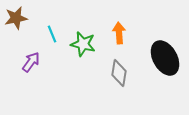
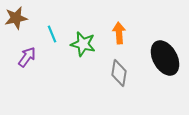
purple arrow: moved 4 px left, 5 px up
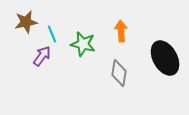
brown star: moved 10 px right, 4 px down
orange arrow: moved 2 px right, 2 px up
purple arrow: moved 15 px right, 1 px up
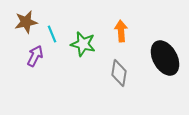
purple arrow: moved 7 px left; rotated 10 degrees counterclockwise
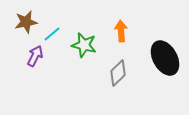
cyan line: rotated 72 degrees clockwise
green star: moved 1 px right, 1 px down
gray diamond: moved 1 px left; rotated 36 degrees clockwise
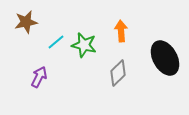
cyan line: moved 4 px right, 8 px down
purple arrow: moved 4 px right, 21 px down
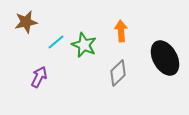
green star: rotated 10 degrees clockwise
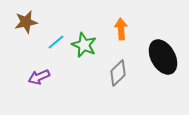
orange arrow: moved 2 px up
black ellipse: moved 2 px left, 1 px up
purple arrow: rotated 140 degrees counterclockwise
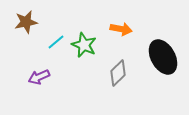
orange arrow: rotated 105 degrees clockwise
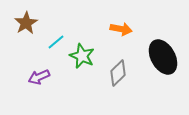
brown star: moved 1 px down; rotated 20 degrees counterclockwise
green star: moved 2 px left, 11 px down
